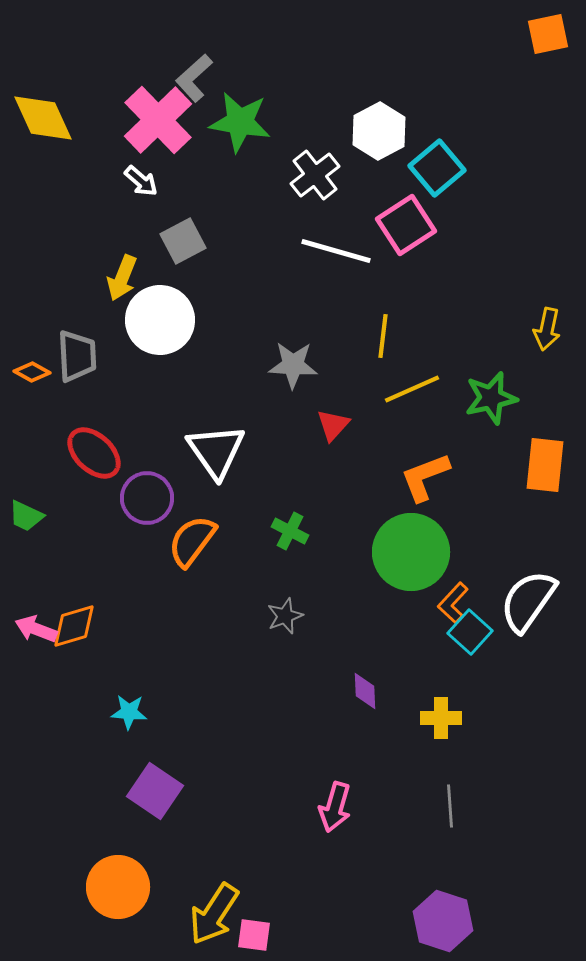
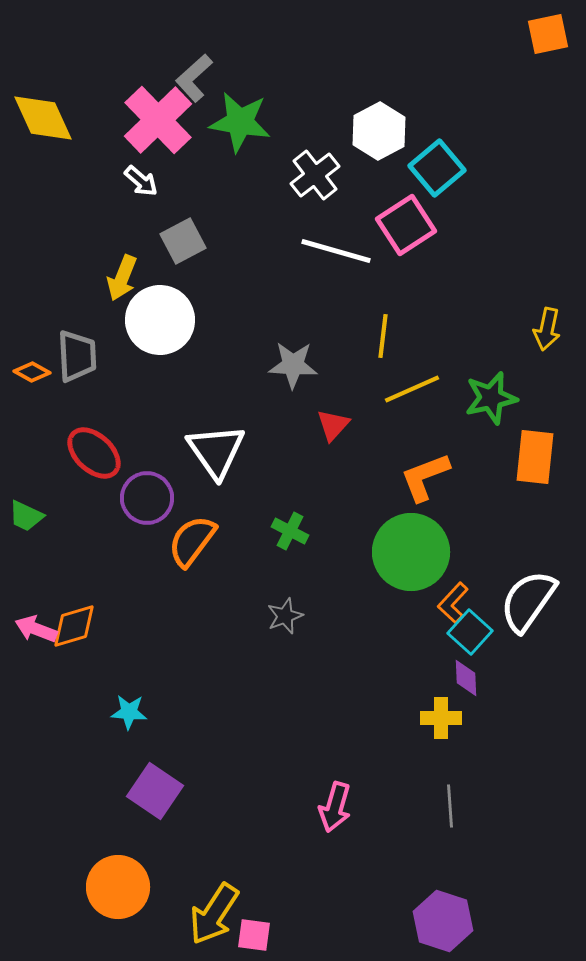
orange rectangle at (545, 465): moved 10 px left, 8 px up
purple diamond at (365, 691): moved 101 px right, 13 px up
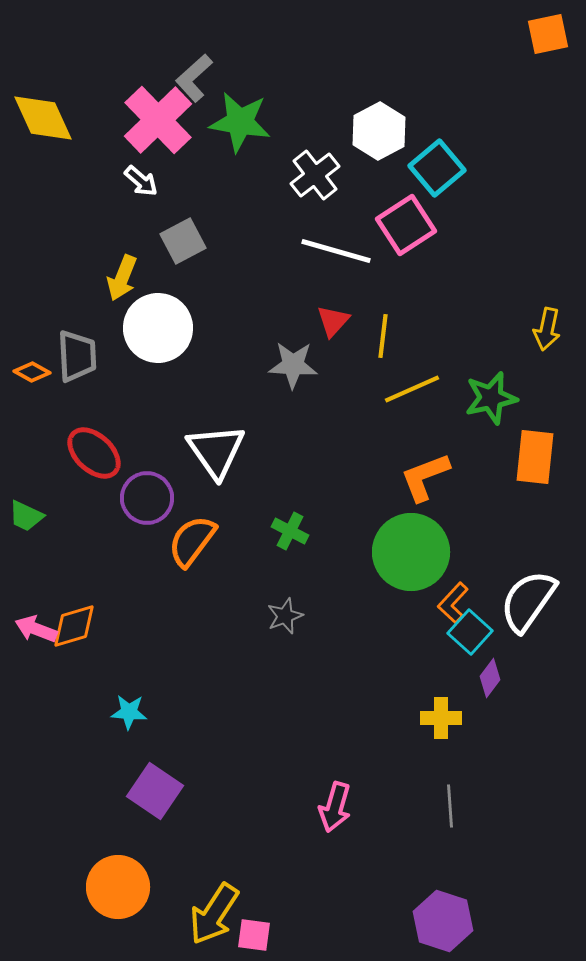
white circle at (160, 320): moved 2 px left, 8 px down
red triangle at (333, 425): moved 104 px up
purple diamond at (466, 678): moved 24 px right; rotated 39 degrees clockwise
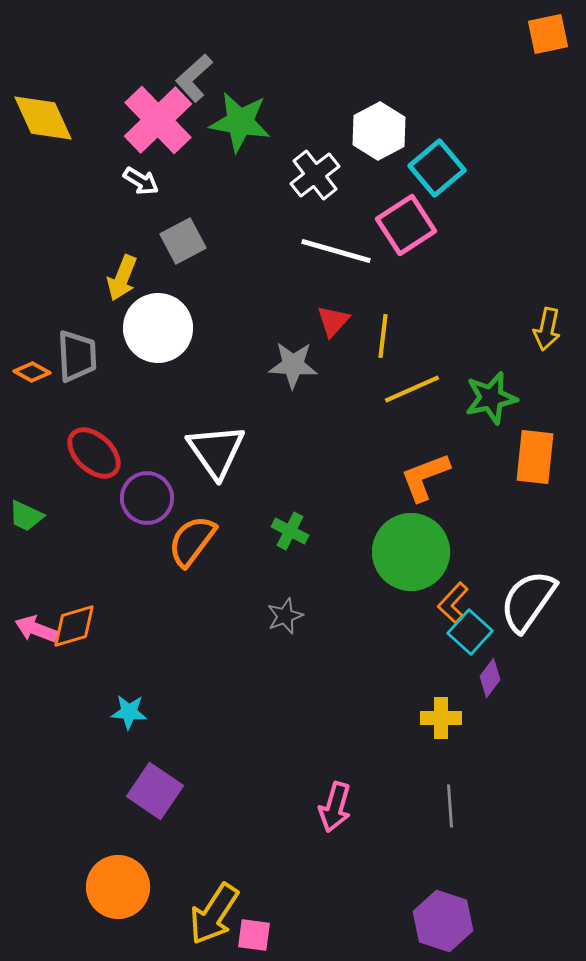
white arrow at (141, 181): rotated 9 degrees counterclockwise
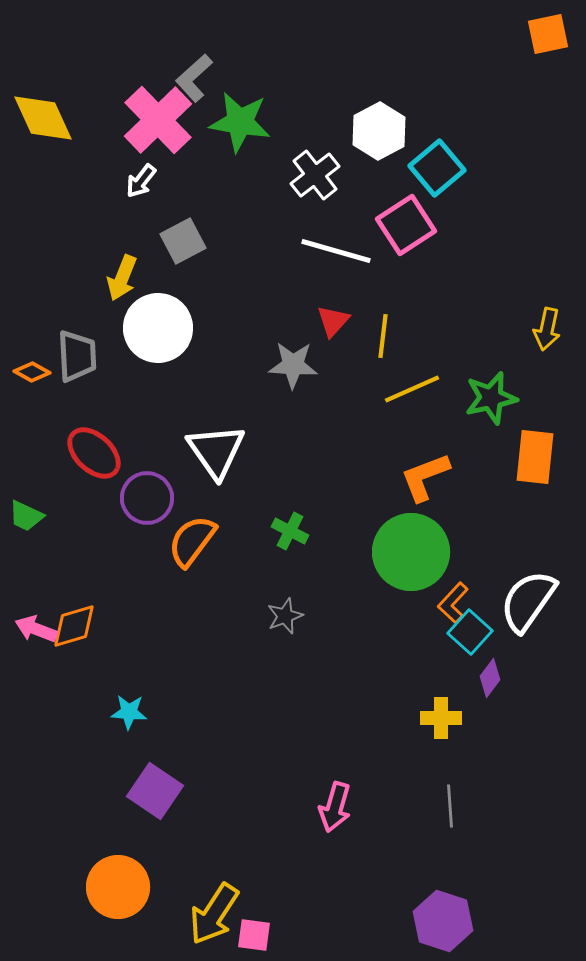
white arrow at (141, 181): rotated 96 degrees clockwise
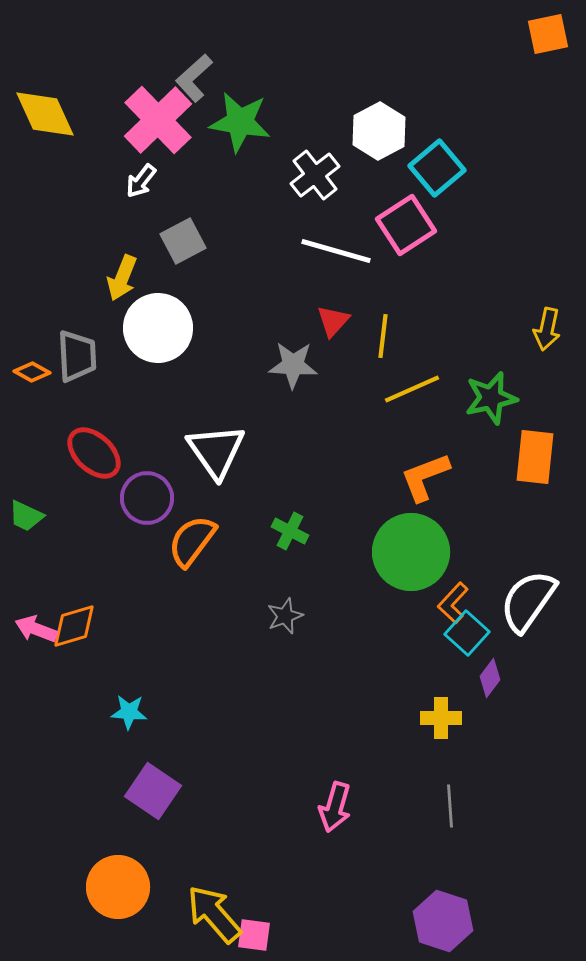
yellow diamond at (43, 118): moved 2 px right, 4 px up
cyan square at (470, 632): moved 3 px left, 1 px down
purple square at (155, 791): moved 2 px left
yellow arrow at (214, 914): rotated 106 degrees clockwise
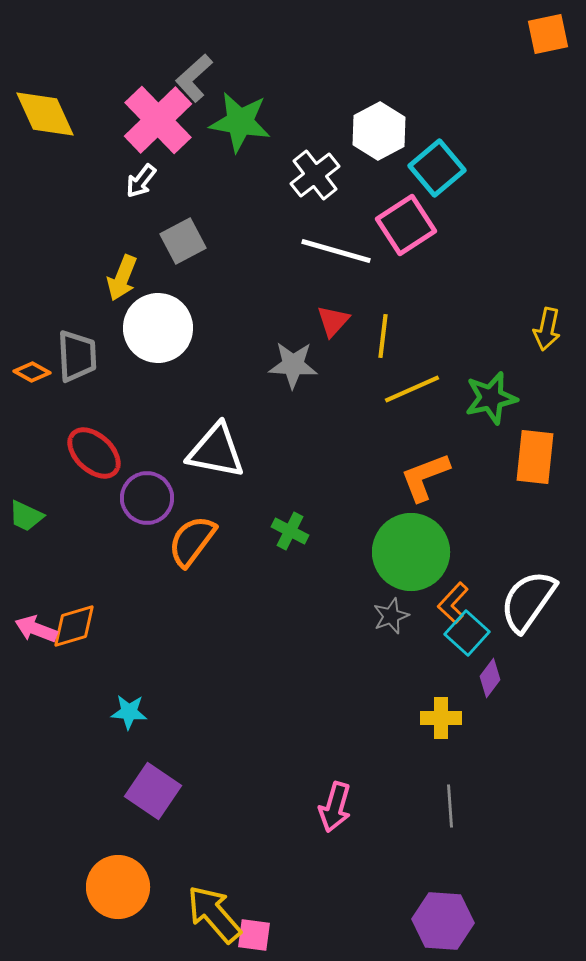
white triangle at (216, 451): rotated 44 degrees counterclockwise
gray star at (285, 616): moved 106 px right
purple hexagon at (443, 921): rotated 14 degrees counterclockwise
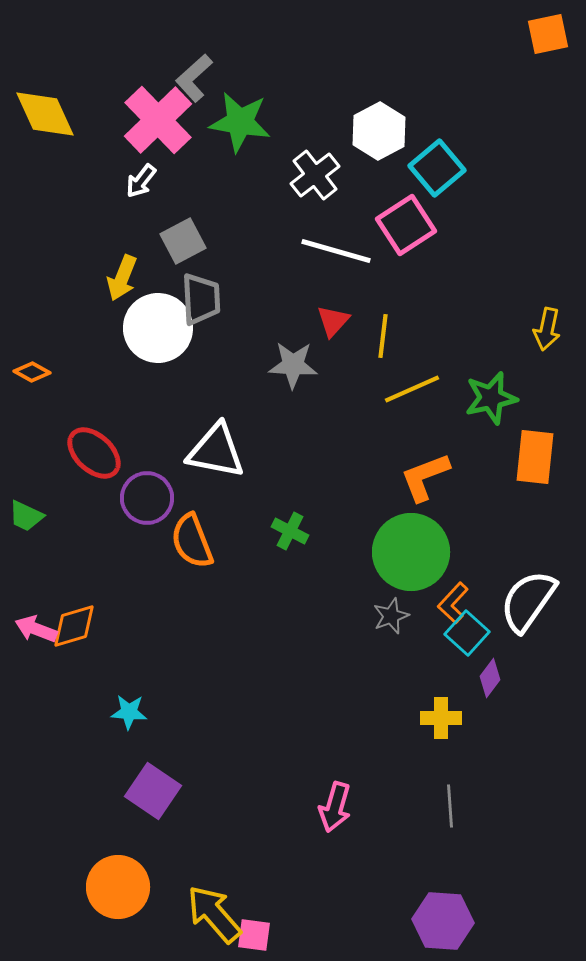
gray trapezoid at (77, 356): moved 124 px right, 57 px up
orange semicircle at (192, 541): rotated 58 degrees counterclockwise
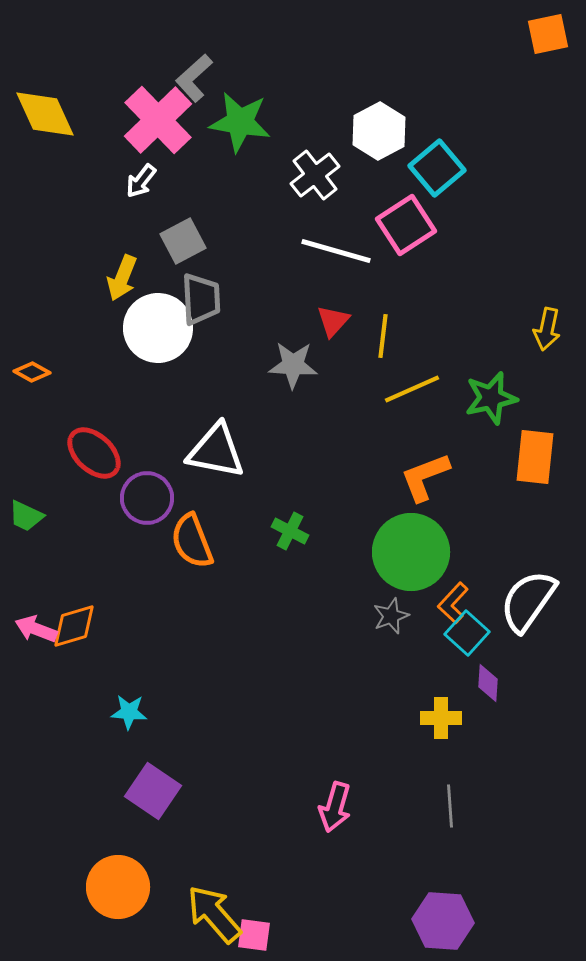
purple diamond at (490, 678): moved 2 px left, 5 px down; rotated 33 degrees counterclockwise
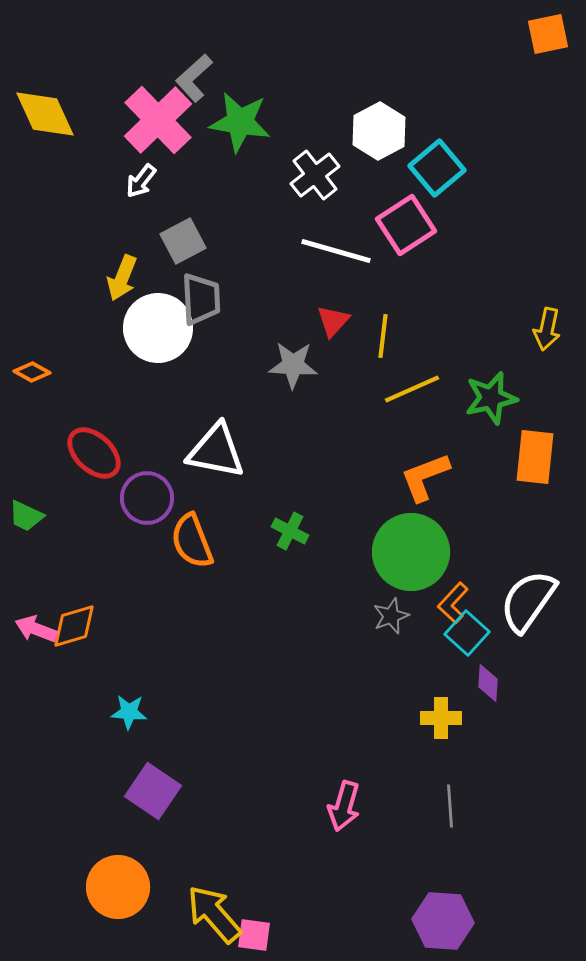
pink arrow at (335, 807): moved 9 px right, 1 px up
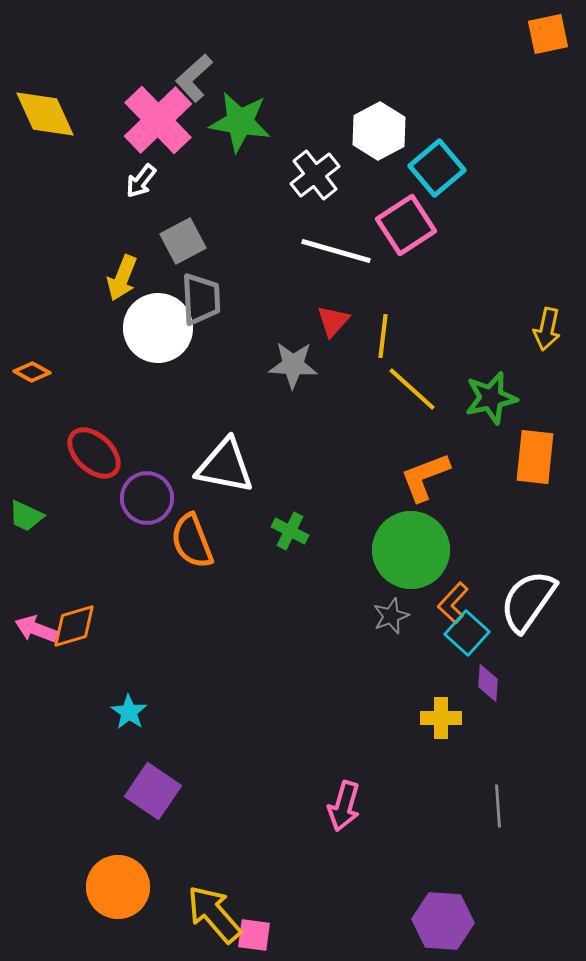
yellow line at (412, 389): rotated 66 degrees clockwise
white triangle at (216, 451): moved 9 px right, 15 px down
green circle at (411, 552): moved 2 px up
cyan star at (129, 712): rotated 30 degrees clockwise
gray line at (450, 806): moved 48 px right
